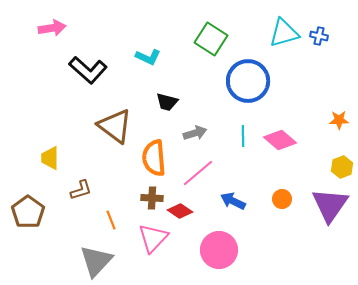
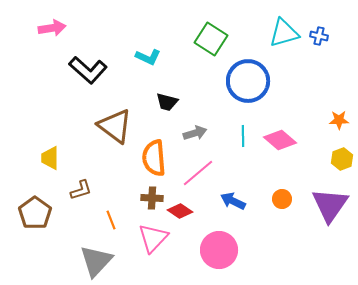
yellow hexagon: moved 8 px up
brown pentagon: moved 7 px right, 1 px down
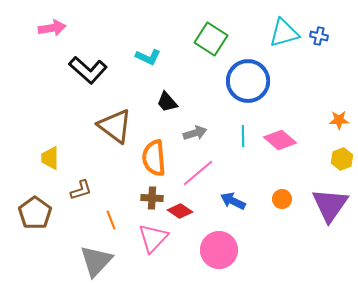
black trapezoid: rotated 35 degrees clockwise
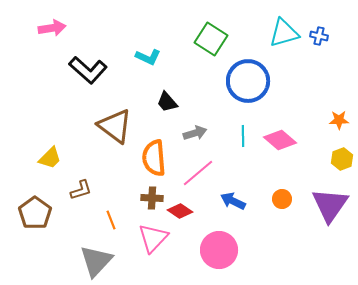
yellow trapezoid: rotated 135 degrees counterclockwise
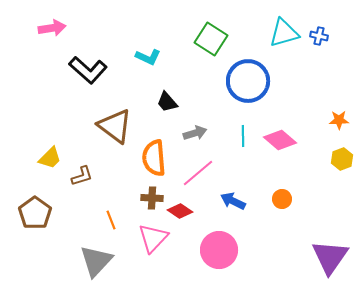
brown L-shape: moved 1 px right, 14 px up
purple triangle: moved 52 px down
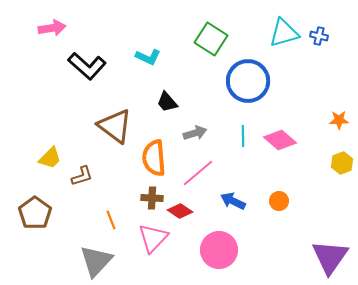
black L-shape: moved 1 px left, 4 px up
yellow hexagon: moved 4 px down
orange circle: moved 3 px left, 2 px down
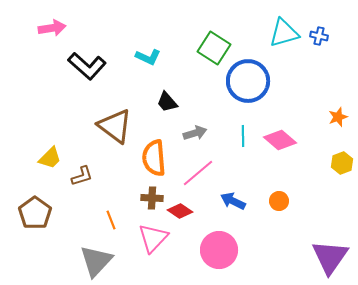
green square: moved 3 px right, 9 px down
orange star: moved 1 px left, 3 px up; rotated 18 degrees counterclockwise
